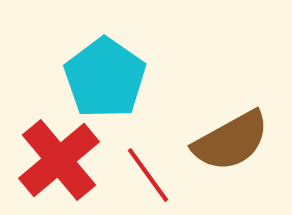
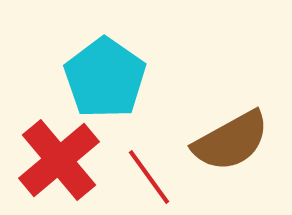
red line: moved 1 px right, 2 px down
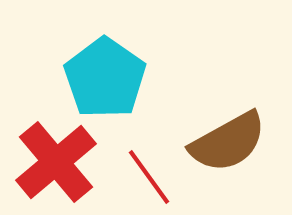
brown semicircle: moved 3 px left, 1 px down
red cross: moved 3 px left, 2 px down
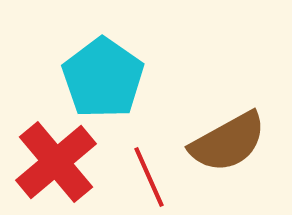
cyan pentagon: moved 2 px left
red line: rotated 12 degrees clockwise
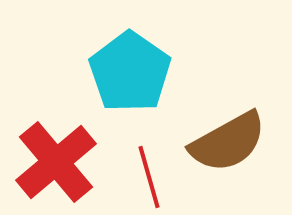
cyan pentagon: moved 27 px right, 6 px up
red line: rotated 8 degrees clockwise
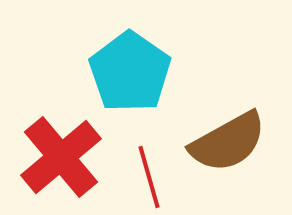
red cross: moved 5 px right, 5 px up
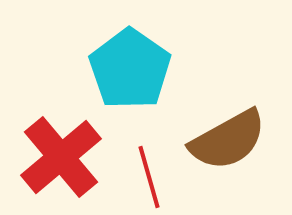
cyan pentagon: moved 3 px up
brown semicircle: moved 2 px up
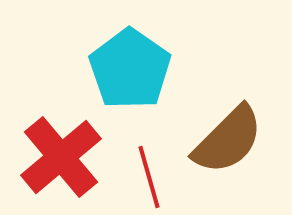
brown semicircle: rotated 16 degrees counterclockwise
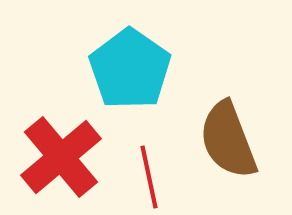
brown semicircle: rotated 114 degrees clockwise
red line: rotated 4 degrees clockwise
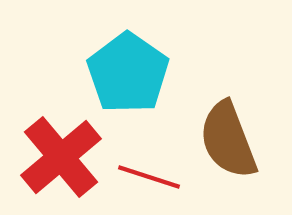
cyan pentagon: moved 2 px left, 4 px down
red line: rotated 60 degrees counterclockwise
